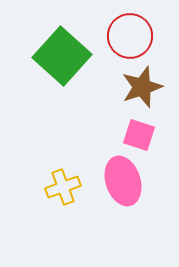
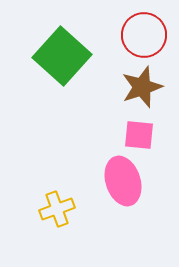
red circle: moved 14 px right, 1 px up
pink square: rotated 12 degrees counterclockwise
yellow cross: moved 6 px left, 22 px down
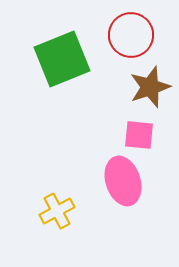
red circle: moved 13 px left
green square: moved 3 px down; rotated 26 degrees clockwise
brown star: moved 8 px right
yellow cross: moved 2 px down; rotated 8 degrees counterclockwise
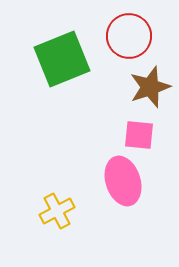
red circle: moved 2 px left, 1 px down
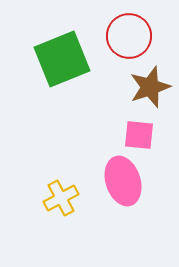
yellow cross: moved 4 px right, 13 px up
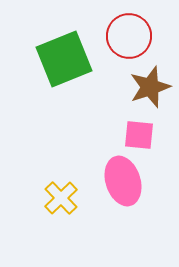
green square: moved 2 px right
yellow cross: rotated 16 degrees counterclockwise
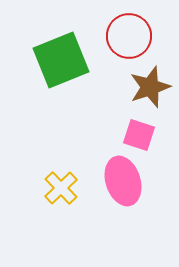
green square: moved 3 px left, 1 px down
pink square: rotated 12 degrees clockwise
yellow cross: moved 10 px up
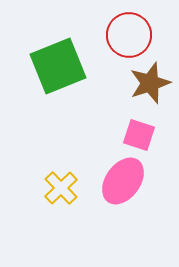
red circle: moved 1 px up
green square: moved 3 px left, 6 px down
brown star: moved 4 px up
pink ellipse: rotated 54 degrees clockwise
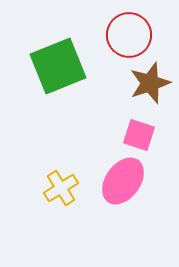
yellow cross: rotated 12 degrees clockwise
